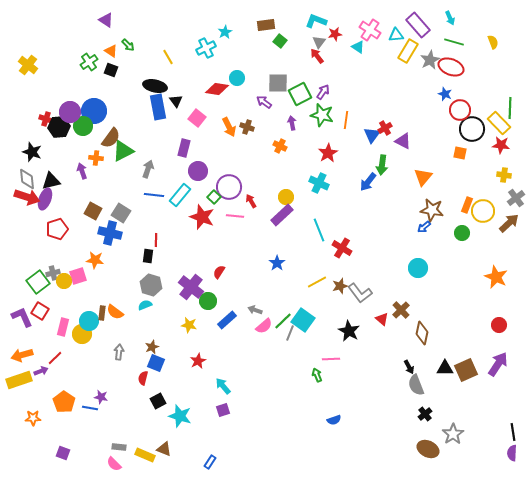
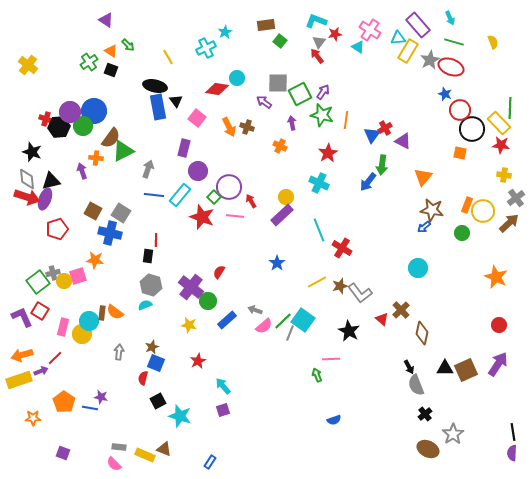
cyan triangle at (396, 35): moved 2 px right, 3 px down
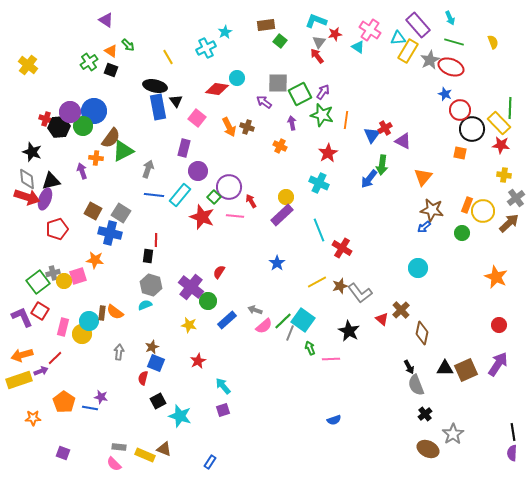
blue arrow at (368, 182): moved 1 px right, 3 px up
green arrow at (317, 375): moved 7 px left, 27 px up
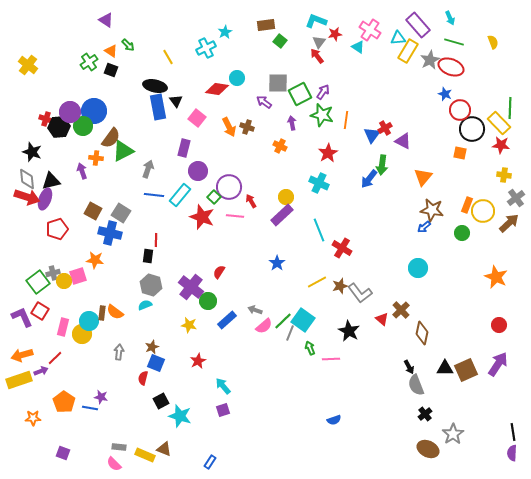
black square at (158, 401): moved 3 px right
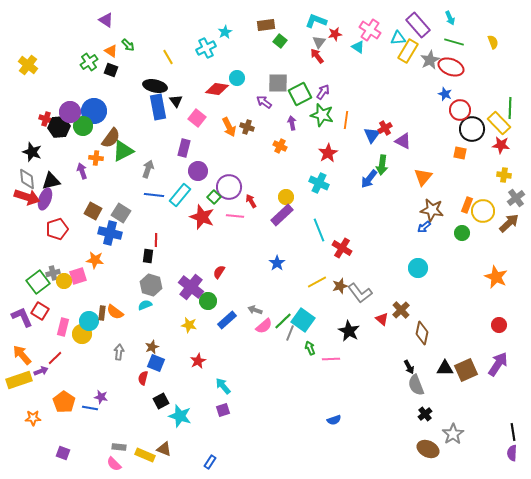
orange arrow at (22, 355): rotated 65 degrees clockwise
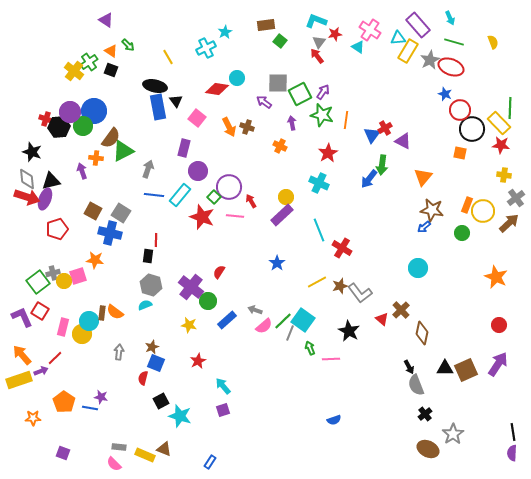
yellow cross at (28, 65): moved 46 px right, 6 px down
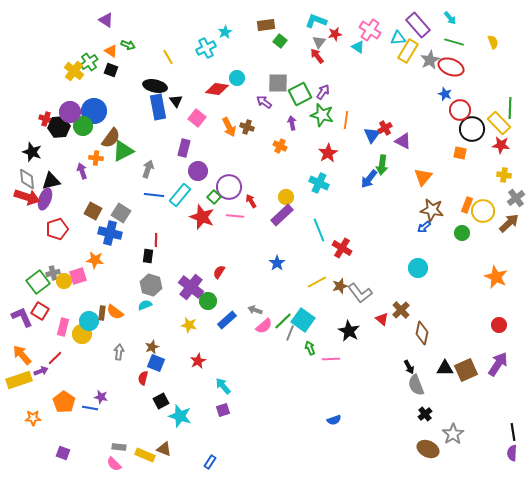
cyan arrow at (450, 18): rotated 16 degrees counterclockwise
green arrow at (128, 45): rotated 24 degrees counterclockwise
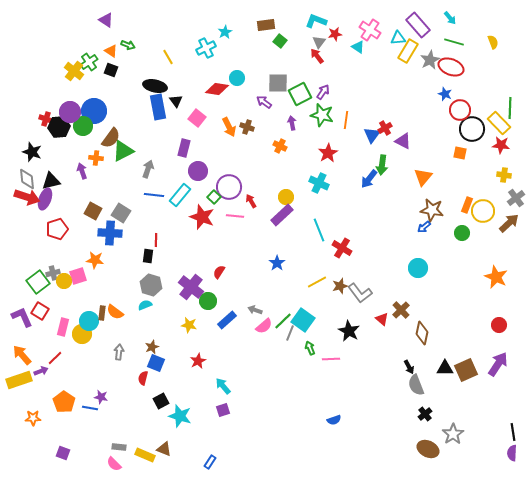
blue cross at (110, 233): rotated 10 degrees counterclockwise
